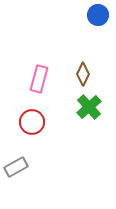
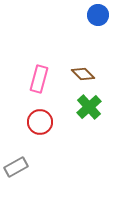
brown diamond: rotated 70 degrees counterclockwise
red circle: moved 8 px right
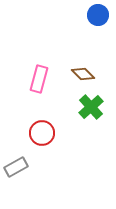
green cross: moved 2 px right
red circle: moved 2 px right, 11 px down
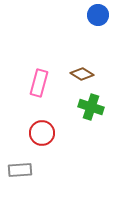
brown diamond: moved 1 px left; rotated 15 degrees counterclockwise
pink rectangle: moved 4 px down
green cross: rotated 30 degrees counterclockwise
gray rectangle: moved 4 px right, 3 px down; rotated 25 degrees clockwise
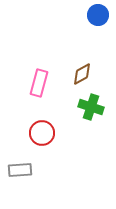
brown diamond: rotated 60 degrees counterclockwise
